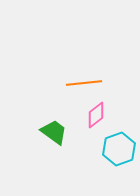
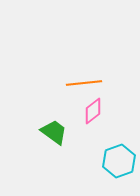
pink diamond: moved 3 px left, 4 px up
cyan hexagon: moved 12 px down
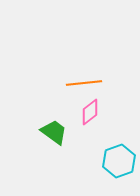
pink diamond: moved 3 px left, 1 px down
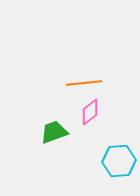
green trapezoid: rotated 56 degrees counterclockwise
cyan hexagon: rotated 16 degrees clockwise
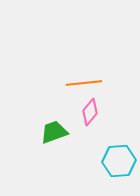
pink diamond: rotated 12 degrees counterclockwise
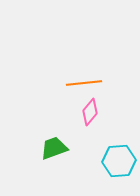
green trapezoid: moved 16 px down
